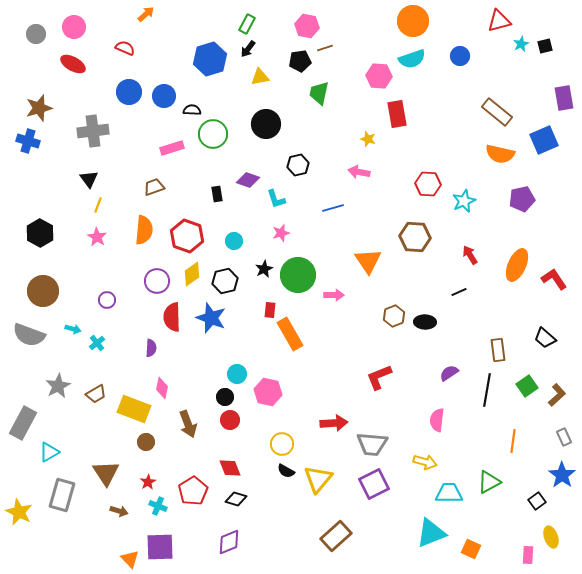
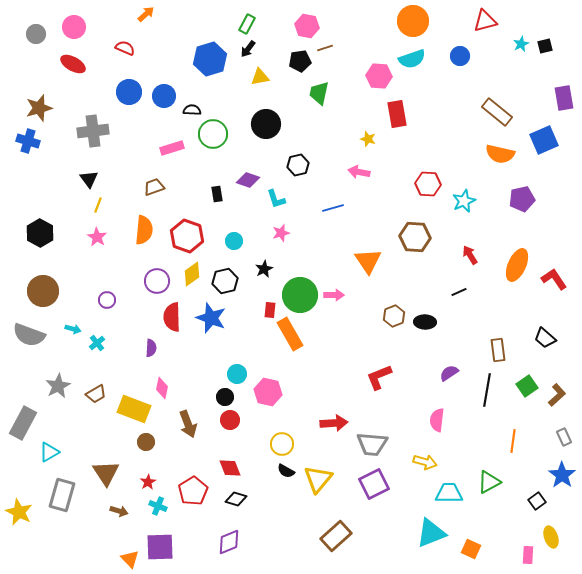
red triangle at (499, 21): moved 14 px left
green circle at (298, 275): moved 2 px right, 20 px down
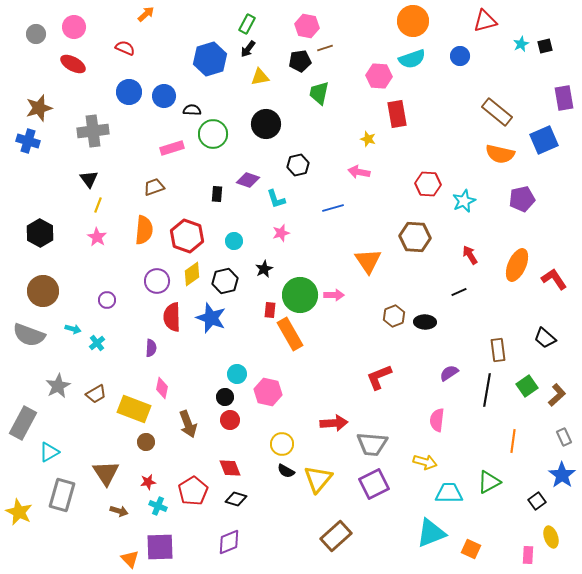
black rectangle at (217, 194): rotated 14 degrees clockwise
red star at (148, 482): rotated 21 degrees clockwise
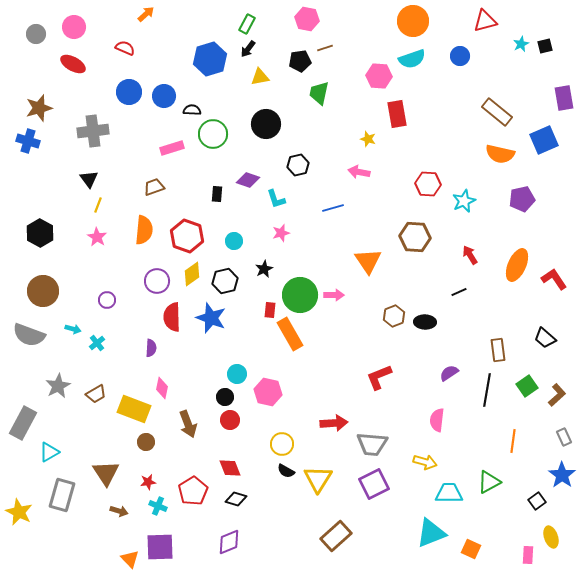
pink hexagon at (307, 26): moved 7 px up
yellow triangle at (318, 479): rotated 8 degrees counterclockwise
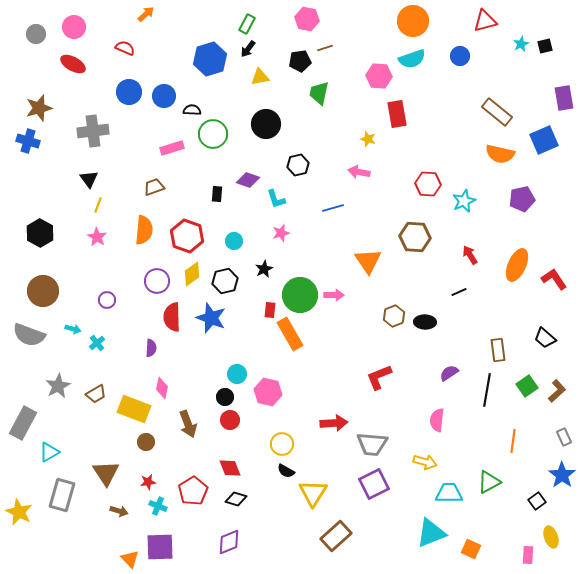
brown L-shape at (557, 395): moved 4 px up
yellow triangle at (318, 479): moved 5 px left, 14 px down
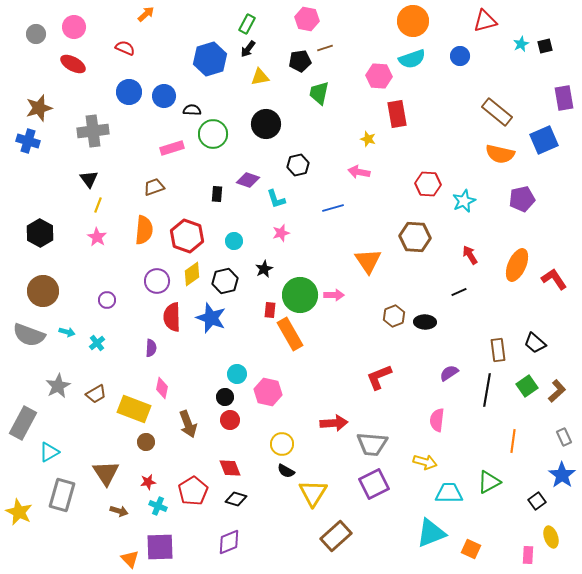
cyan arrow at (73, 329): moved 6 px left, 3 px down
black trapezoid at (545, 338): moved 10 px left, 5 px down
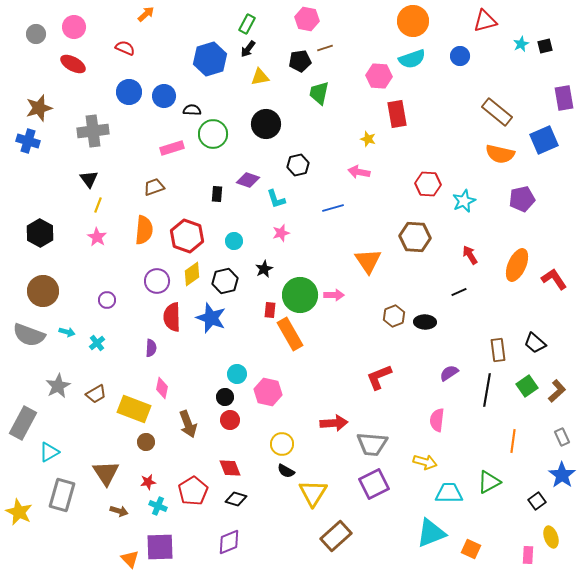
gray rectangle at (564, 437): moved 2 px left
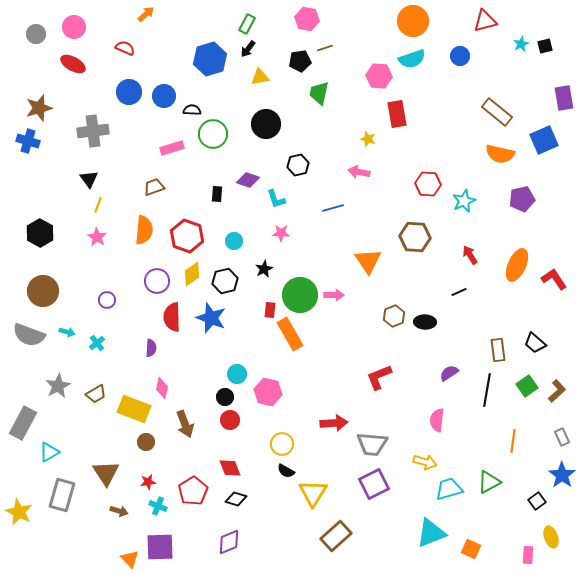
pink star at (281, 233): rotated 18 degrees clockwise
brown arrow at (188, 424): moved 3 px left
cyan trapezoid at (449, 493): moved 4 px up; rotated 16 degrees counterclockwise
